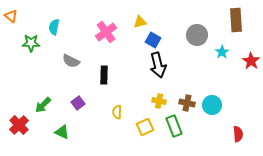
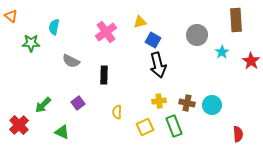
yellow cross: rotated 16 degrees counterclockwise
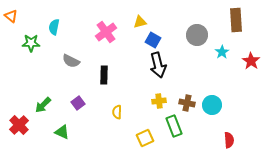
yellow square: moved 11 px down
red semicircle: moved 9 px left, 6 px down
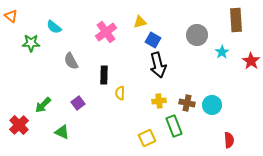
cyan semicircle: rotated 63 degrees counterclockwise
gray semicircle: rotated 36 degrees clockwise
yellow semicircle: moved 3 px right, 19 px up
yellow square: moved 2 px right
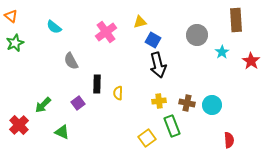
green star: moved 16 px left; rotated 24 degrees counterclockwise
black rectangle: moved 7 px left, 9 px down
yellow semicircle: moved 2 px left
green rectangle: moved 2 px left
yellow square: rotated 12 degrees counterclockwise
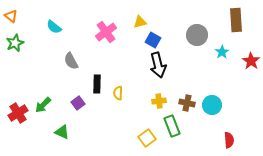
red cross: moved 1 px left, 12 px up; rotated 12 degrees clockwise
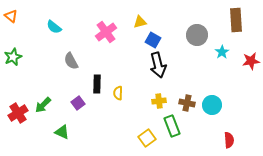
green star: moved 2 px left, 14 px down
red star: rotated 30 degrees clockwise
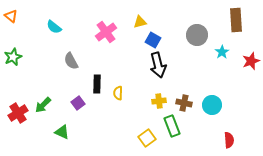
red star: rotated 12 degrees counterclockwise
brown cross: moved 3 px left
